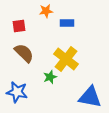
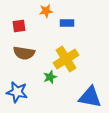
brown semicircle: rotated 145 degrees clockwise
yellow cross: rotated 20 degrees clockwise
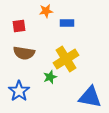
blue star: moved 2 px right, 1 px up; rotated 25 degrees clockwise
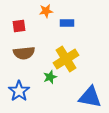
brown semicircle: rotated 15 degrees counterclockwise
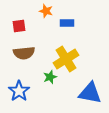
orange star: rotated 24 degrees clockwise
blue triangle: moved 4 px up
